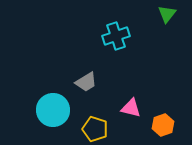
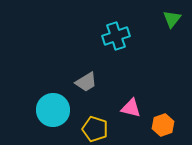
green triangle: moved 5 px right, 5 px down
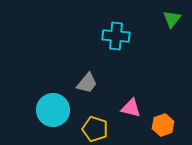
cyan cross: rotated 24 degrees clockwise
gray trapezoid: moved 1 px right, 1 px down; rotated 20 degrees counterclockwise
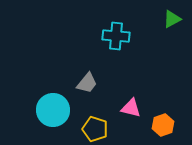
green triangle: rotated 24 degrees clockwise
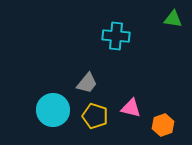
green triangle: moved 1 px right; rotated 36 degrees clockwise
yellow pentagon: moved 13 px up
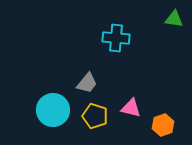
green triangle: moved 1 px right
cyan cross: moved 2 px down
